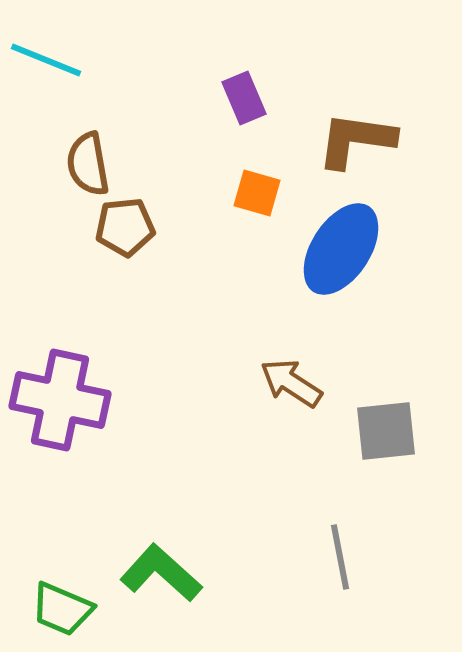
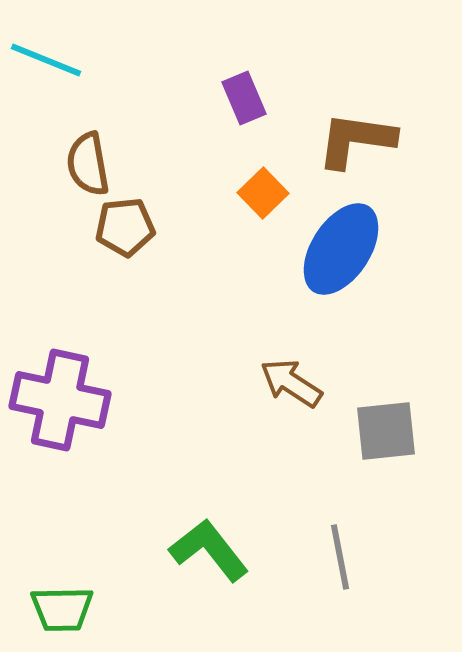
orange square: moved 6 px right; rotated 30 degrees clockwise
green L-shape: moved 48 px right, 23 px up; rotated 10 degrees clockwise
green trapezoid: rotated 24 degrees counterclockwise
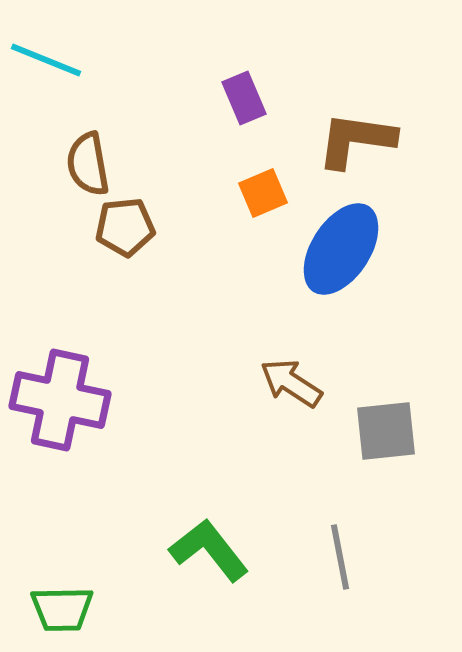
orange square: rotated 21 degrees clockwise
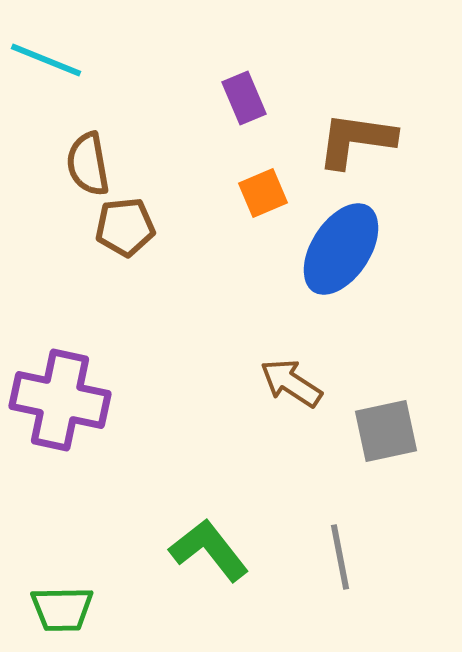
gray square: rotated 6 degrees counterclockwise
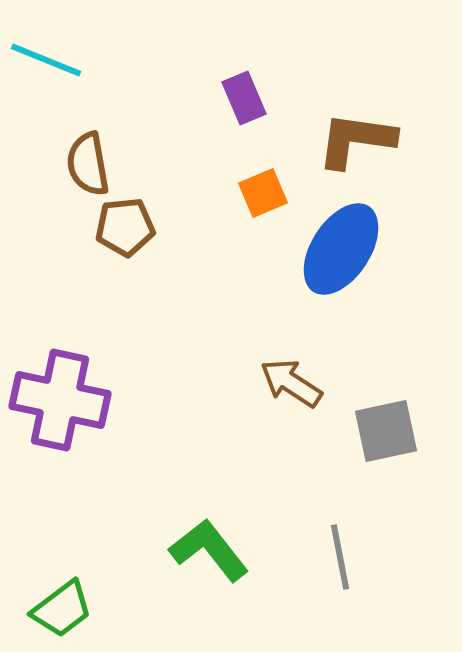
green trapezoid: rotated 36 degrees counterclockwise
